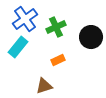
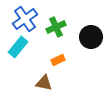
brown triangle: moved 3 px up; rotated 30 degrees clockwise
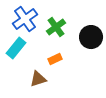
green cross: rotated 12 degrees counterclockwise
cyan rectangle: moved 2 px left, 1 px down
orange rectangle: moved 3 px left, 1 px up
brown triangle: moved 6 px left, 4 px up; rotated 30 degrees counterclockwise
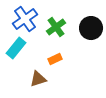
black circle: moved 9 px up
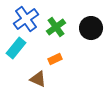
blue cross: moved 1 px right
brown triangle: rotated 42 degrees clockwise
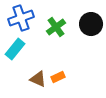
blue cross: moved 5 px left, 1 px up; rotated 15 degrees clockwise
black circle: moved 4 px up
cyan rectangle: moved 1 px left, 1 px down
orange rectangle: moved 3 px right, 18 px down
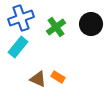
cyan rectangle: moved 3 px right, 2 px up
orange rectangle: rotated 56 degrees clockwise
